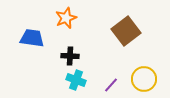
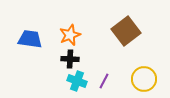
orange star: moved 4 px right, 17 px down
blue trapezoid: moved 2 px left, 1 px down
black cross: moved 3 px down
cyan cross: moved 1 px right, 1 px down
purple line: moved 7 px left, 4 px up; rotated 14 degrees counterclockwise
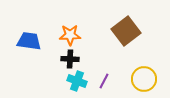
orange star: rotated 20 degrees clockwise
blue trapezoid: moved 1 px left, 2 px down
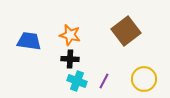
orange star: rotated 15 degrees clockwise
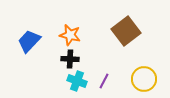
blue trapezoid: rotated 55 degrees counterclockwise
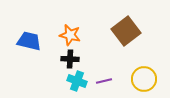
blue trapezoid: rotated 60 degrees clockwise
purple line: rotated 49 degrees clockwise
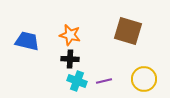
brown square: moved 2 px right; rotated 36 degrees counterclockwise
blue trapezoid: moved 2 px left
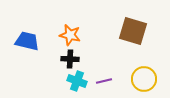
brown square: moved 5 px right
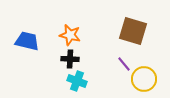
purple line: moved 20 px right, 17 px up; rotated 63 degrees clockwise
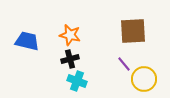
brown square: rotated 20 degrees counterclockwise
black cross: rotated 18 degrees counterclockwise
